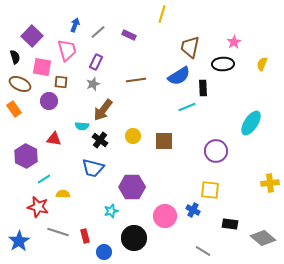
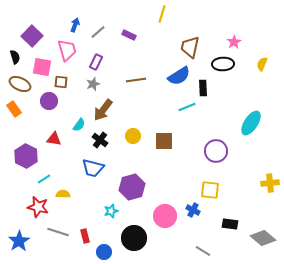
cyan semicircle at (82, 126): moved 3 px left, 1 px up; rotated 56 degrees counterclockwise
purple hexagon at (132, 187): rotated 15 degrees counterclockwise
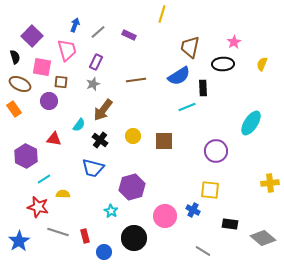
cyan star at (111, 211): rotated 24 degrees counterclockwise
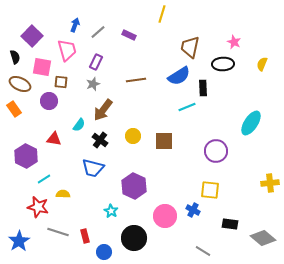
pink star at (234, 42): rotated 16 degrees counterclockwise
purple hexagon at (132, 187): moved 2 px right, 1 px up; rotated 20 degrees counterclockwise
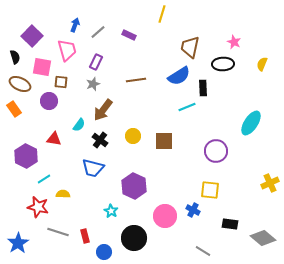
yellow cross at (270, 183): rotated 18 degrees counterclockwise
blue star at (19, 241): moved 1 px left, 2 px down
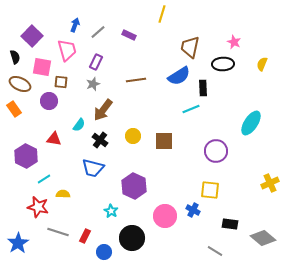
cyan line at (187, 107): moved 4 px right, 2 px down
red rectangle at (85, 236): rotated 40 degrees clockwise
black circle at (134, 238): moved 2 px left
gray line at (203, 251): moved 12 px right
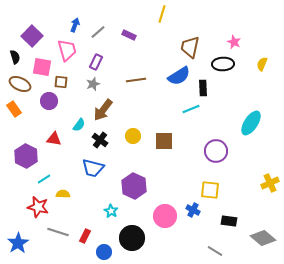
black rectangle at (230, 224): moved 1 px left, 3 px up
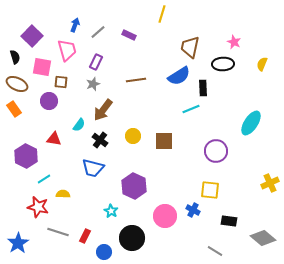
brown ellipse at (20, 84): moved 3 px left
